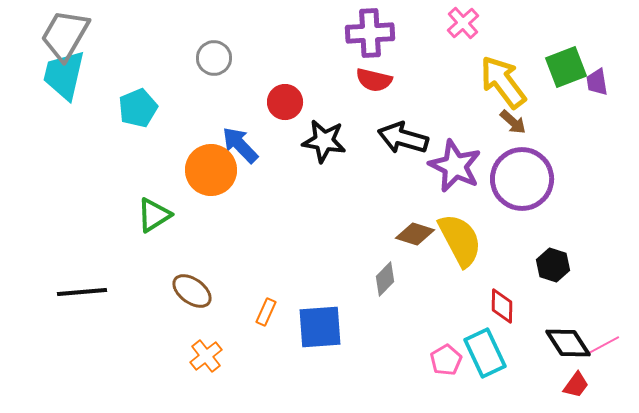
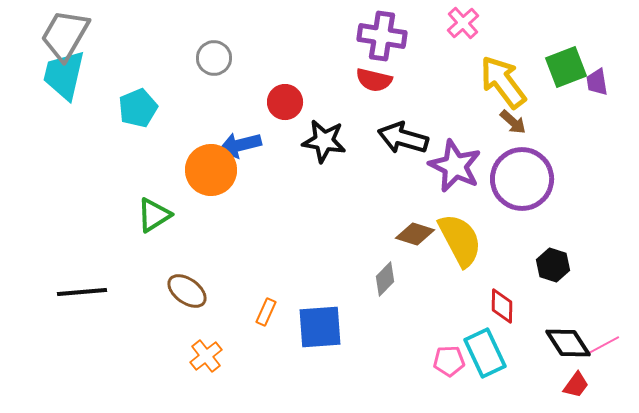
purple cross: moved 12 px right, 3 px down; rotated 12 degrees clockwise
blue arrow: rotated 60 degrees counterclockwise
brown ellipse: moved 5 px left
pink pentagon: moved 3 px right, 1 px down; rotated 28 degrees clockwise
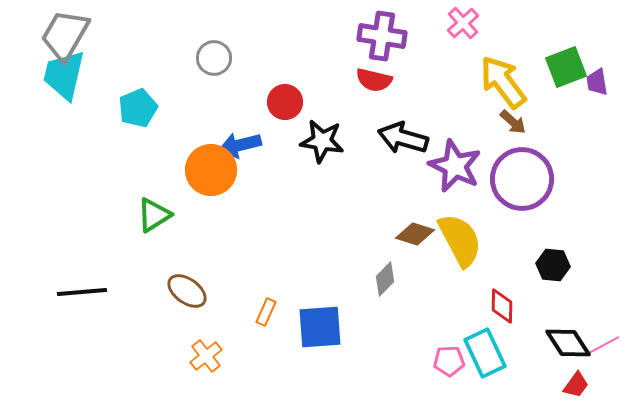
black star: moved 2 px left
black hexagon: rotated 12 degrees counterclockwise
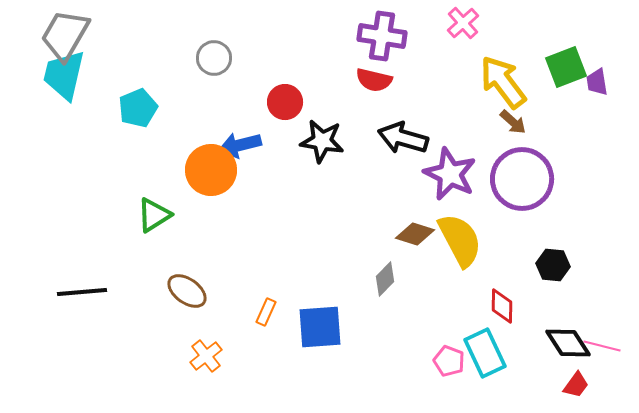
purple star: moved 5 px left, 8 px down
pink line: rotated 42 degrees clockwise
pink pentagon: rotated 24 degrees clockwise
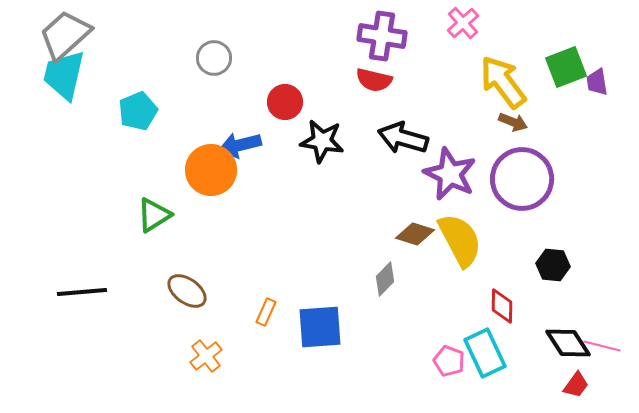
gray trapezoid: rotated 18 degrees clockwise
cyan pentagon: moved 3 px down
brown arrow: rotated 20 degrees counterclockwise
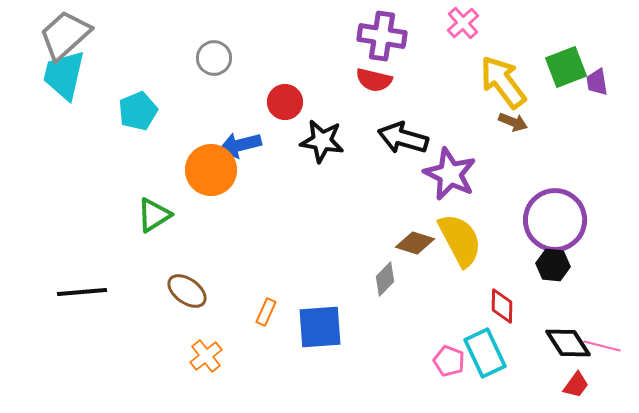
purple circle: moved 33 px right, 41 px down
brown diamond: moved 9 px down
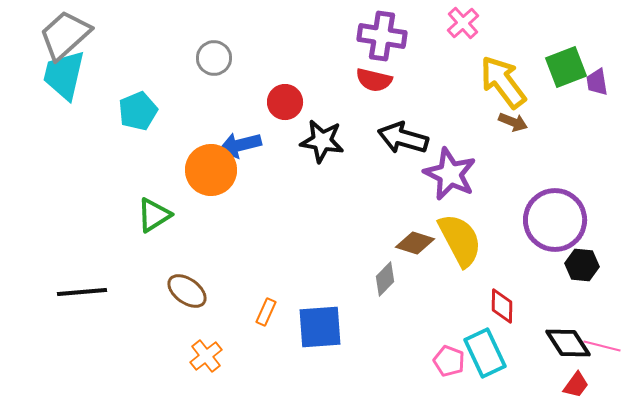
black hexagon: moved 29 px right
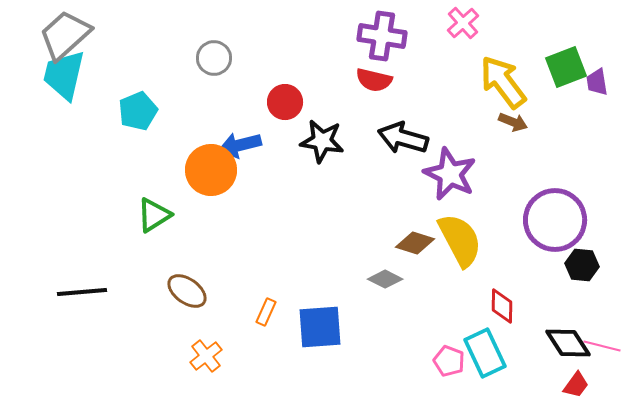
gray diamond: rotated 72 degrees clockwise
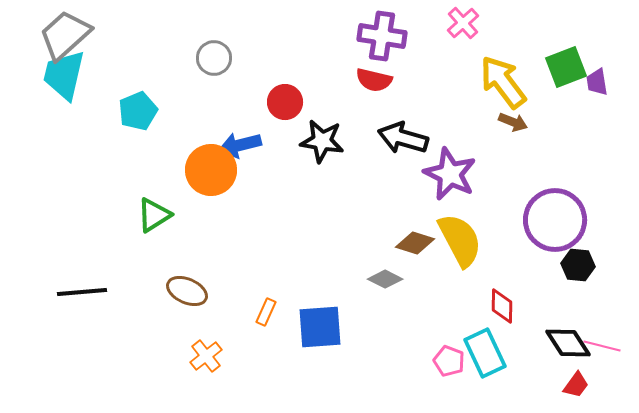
black hexagon: moved 4 px left
brown ellipse: rotated 12 degrees counterclockwise
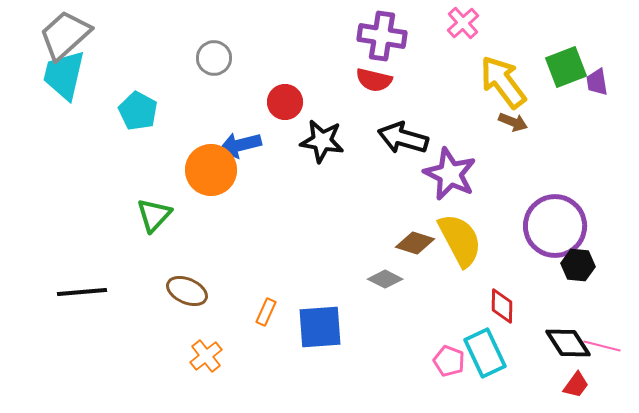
cyan pentagon: rotated 21 degrees counterclockwise
green triangle: rotated 15 degrees counterclockwise
purple circle: moved 6 px down
